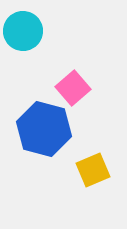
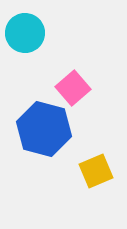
cyan circle: moved 2 px right, 2 px down
yellow square: moved 3 px right, 1 px down
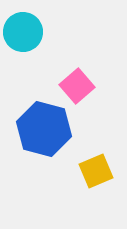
cyan circle: moved 2 px left, 1 px up
pink square: moved 4 px right, 2 px up
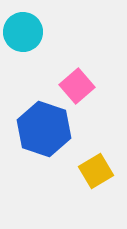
blue hexagon: rotated 4 degrees clockwise
yellow square: rotated 8 degrees counterclockwise
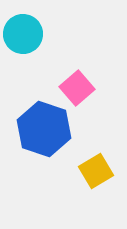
cyan circle: moved 2 px down
pink square: moved 2 px down
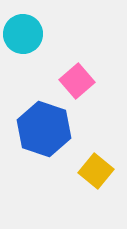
pink square: moved 7 px up
yellow square: rotated 20 degrees counterclockwise
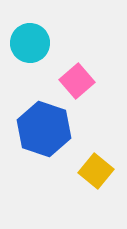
cyan circle: moved 7 px right, 9 px down
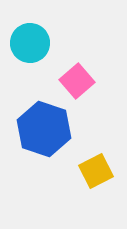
yellow square: rotated 24 degrees clockwise
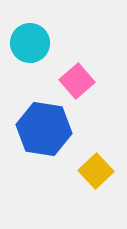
blue hexagon: rotated 10 degrees counterclockwise
yellow square: rotated 16 degrees counterclockwise
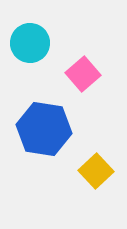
pink square: moved 6 px right, 7 px up
